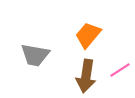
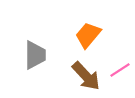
gray trapezoid: rotated 100 degrees counterclockwise
brown arrow: rotated 52 degrees counterclockwise
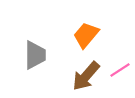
orange trapezoid: moved 2 px left
brown arrow: rotated 84 degrees clockwise
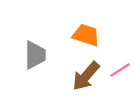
orange trapezoid: rotated 68 degrees clockwise
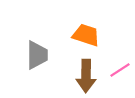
gray trapezoid: moved 2 px right
brown arrow: rotated 40 degrees counterclockwise
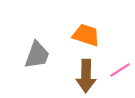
gray trapezoid: rotated 20 degrees clockwise
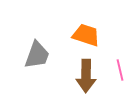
pink line: rotated 70 degrees counterclockwise
